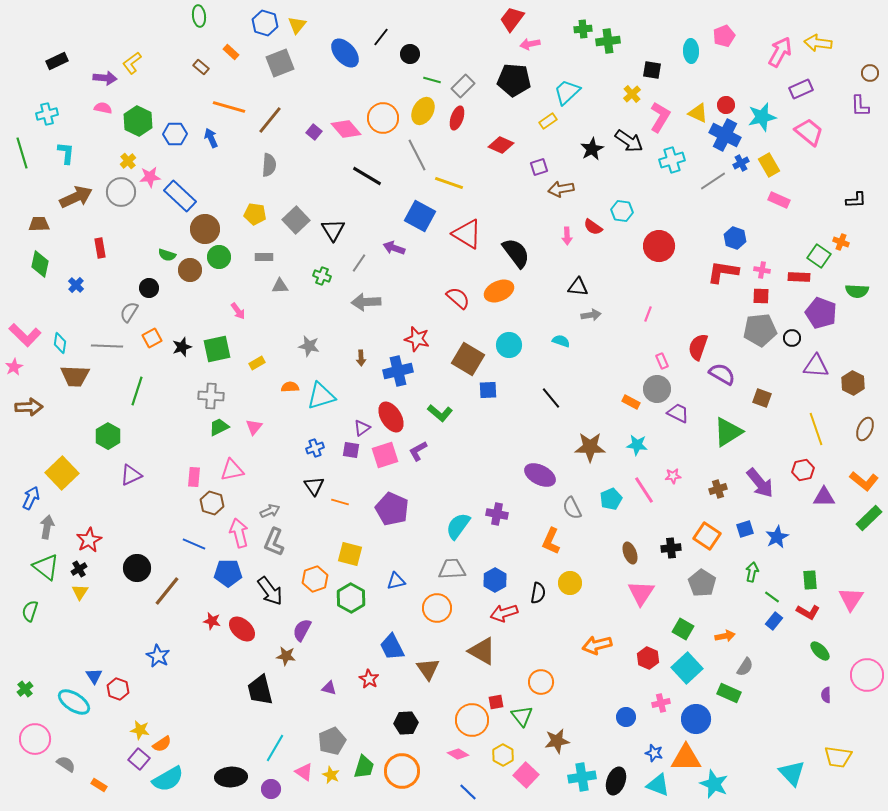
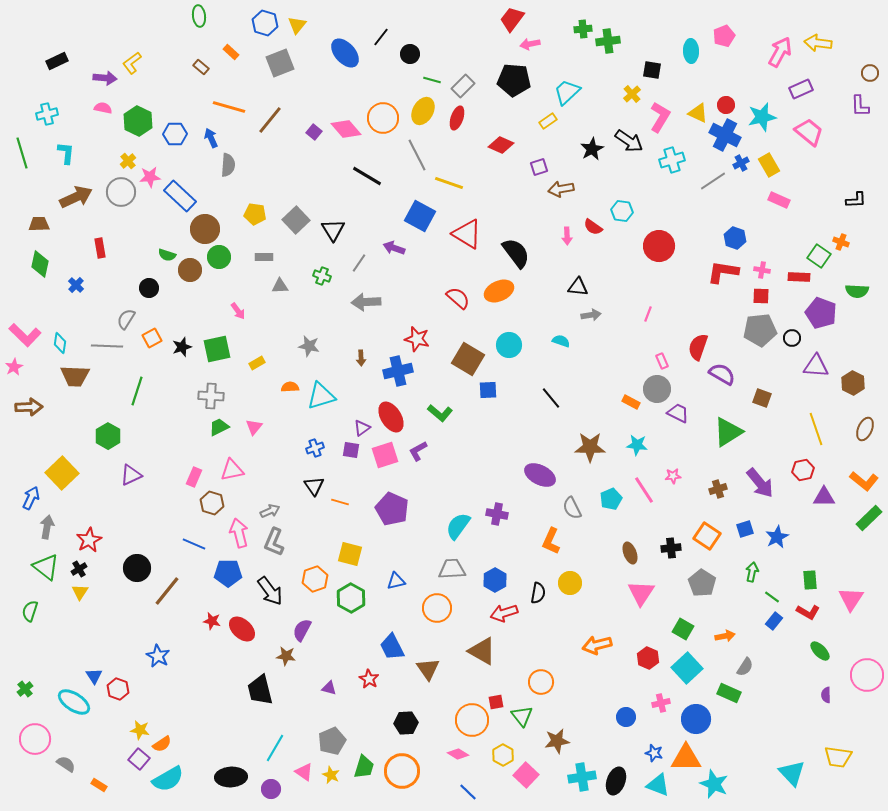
gray semicircle at (269, 165): moved 41 px left
gray semicircle at (129, 312): moved 3 px left, 7 px down
pink rectangle at (194, 477): rotated 18 degrees clockwise
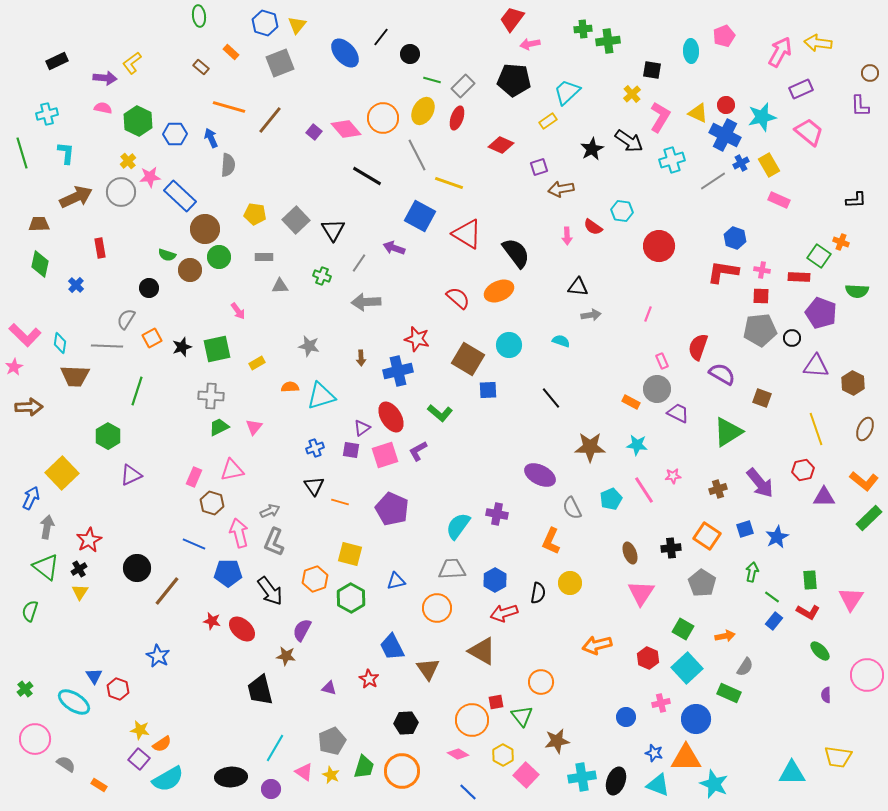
cyan triangle at (792, 773): rotated 48 degrees counterclockwise
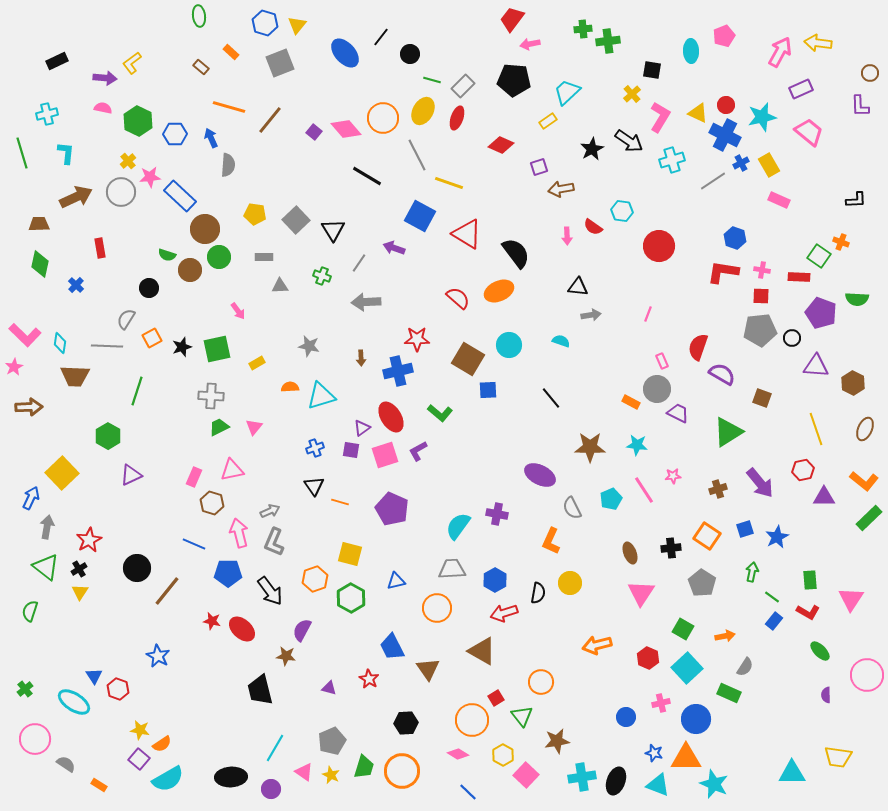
green semicircle at (857, 291): moved 8 px down
red star at (417, 339): rotated 15 degrees counterclockwise
red square at (496, 702): moved 4 px up; rotated 21 degrees counterclockwise
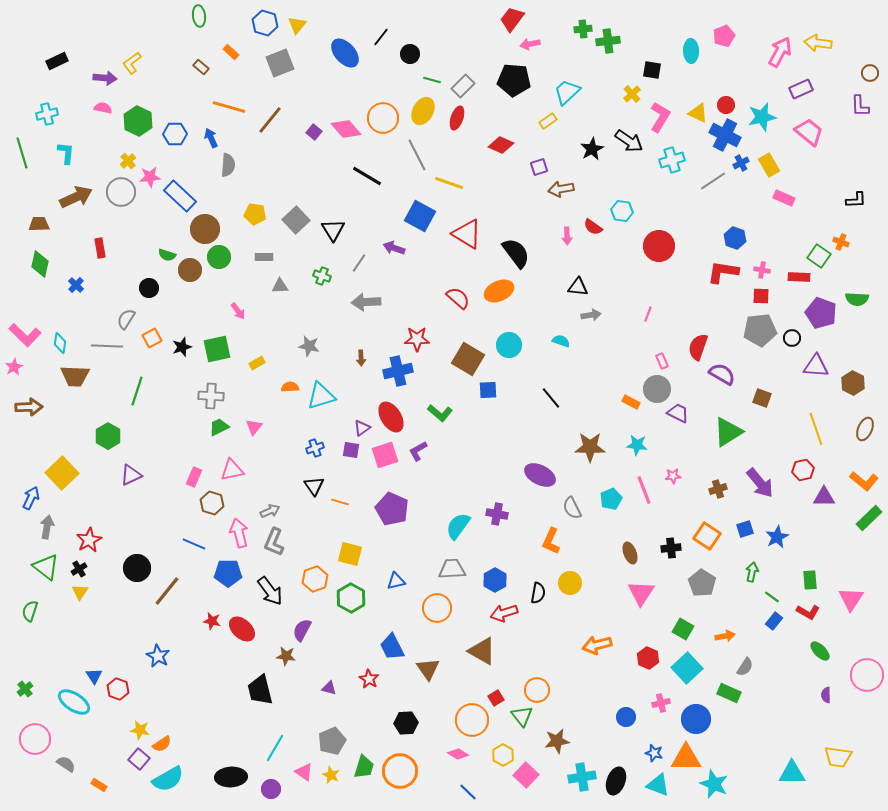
pink rectangle at (779, 200): moved 5 px right, 2 px up
pink line at (644, 490): rotated 12 degrees clockwise
orange circle at (541, 682): moved 4 px left, 8 px down
orange circle at (402, 771): moved 2 px left
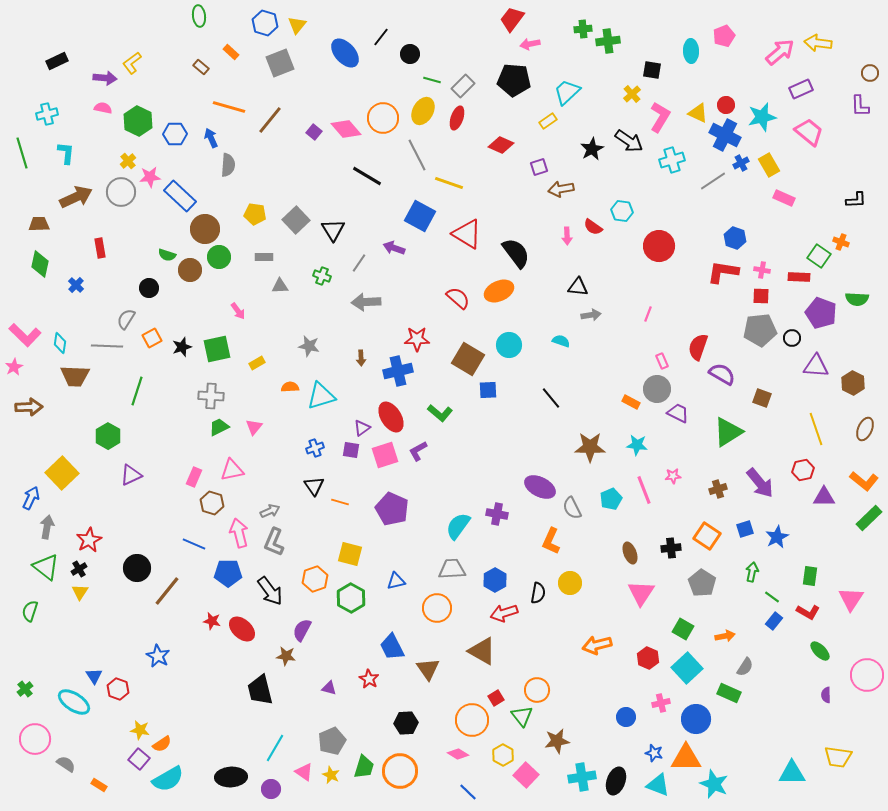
pink arrow at (780, 52): rotated 20 degrees clockwise
purple ellipse at (540, 475): moved 12 px down
green rectangle at (810, 580): moved 4 px up; rotated 12 degrees clockwise
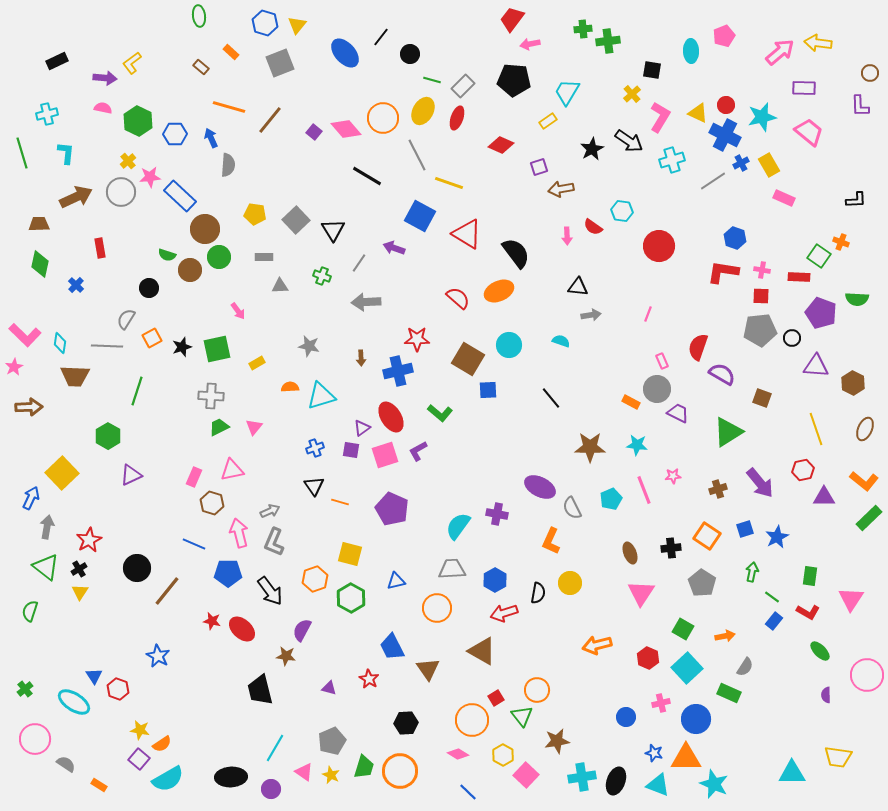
purple rectangle at (801, 89): moved 3 px right, 1 px up; rotated 25 degrees clockwise
cyan trapezoid at (567, 92): rotated 16 degrees counterclockwise
